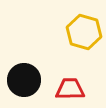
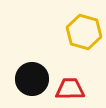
black circle: moved 8 px right, 1 px up
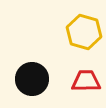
red trapezoid: moved 16 px right, 8 px up
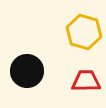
black circle: moved 5 px left, 8 px up
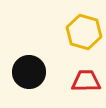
black circle: moved 2 px right, 1 px down
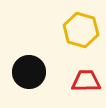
yellow hexagon: moved 3 px left, 2 px up
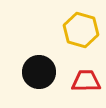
black circle: moved 10 px right
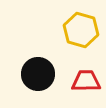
black circle: moved 1 px left, 2 px down
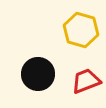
red trapezoid: rotated 20 degrees counterclockwise
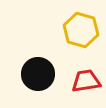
red trapezoid: rotated 12 degrees clockwise
